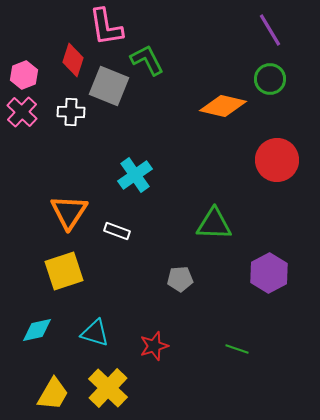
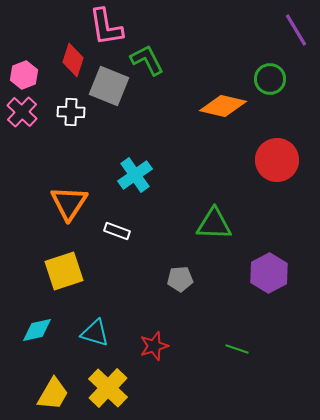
purple line: moved 26 px right
orange triangle: moved 9 px up
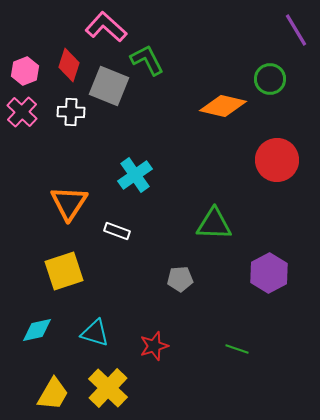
pink L-shape: rotated 141 degrees clockwise
red diamond: moved 4 px left, 5 px down
pink hexagon: moved 1 px right, 4 px up
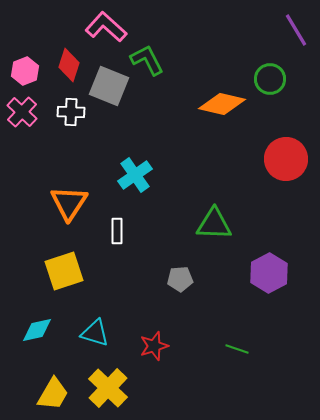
orange diamond: moved 1 px left, 2 px up
red circle: moved 9 px right, 1 px up
white rectangle: rotated 70 degrees clockwise
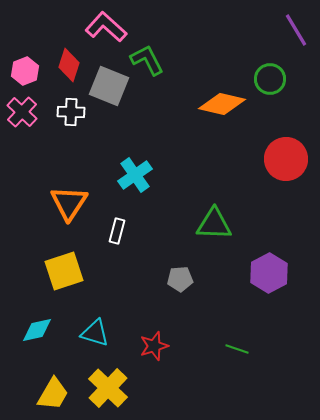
white rectangle: rotated 15 degrees clockwise
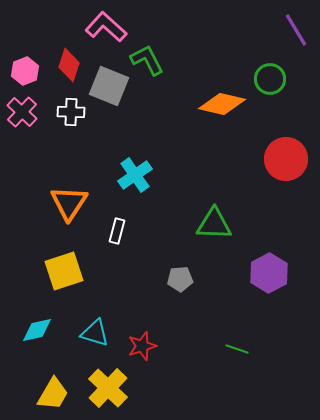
red star: moved 12 px left
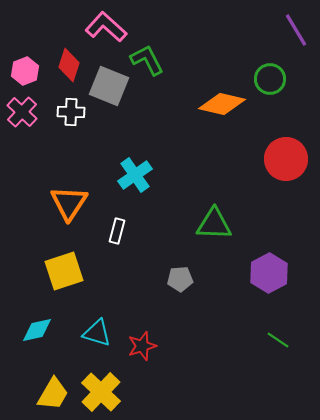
cyan triangle: moved 2 px right
green line: moved 41 px right, 9 px up; rotated 15 degrees clockwise
yellow cross: moved 7 px left, 4 px down
